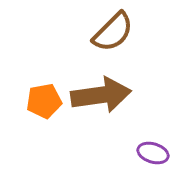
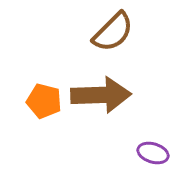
brown arrow: rotated 6 degrees clockwise
orange pentagon: rotated 24 degrees clockwise
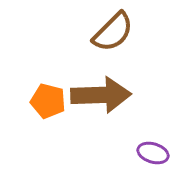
orange pentagon: moved 4 px right
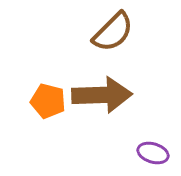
brown arrow: moved 1 px right
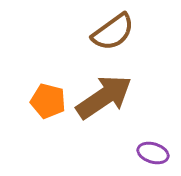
brown semicircle: rotated 9 degrees clockwise
brown arrow: moved 2 px right, 2 px down; rotated 32 degrees counterclockwise
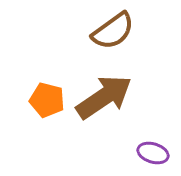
brown semicircle: moved 1 px up
orange pentagon: moved 1 px left, 1 px up
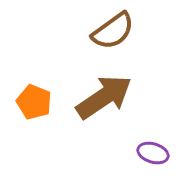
orange pentagon: moved 13 px left, 2 px down; rotated 8 degrees clockwise
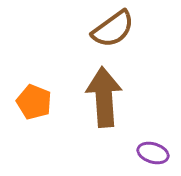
brown semicircle: moved 2 px up
brown arrow: rotated 60 degrees counterclockwise
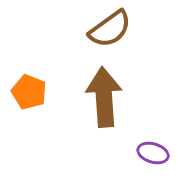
brown semicircle: moved 3 px left
orange pentagon: moved 5 px left, 10 px up
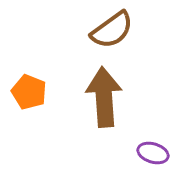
brown semicircle: moved 2 px right, 1 px down
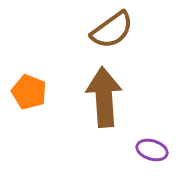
purple ellipse: moved 1 px left, 3 px up
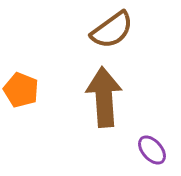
orange pentagon: moved 8 px left, 2 px up
purple ellipse: rotated 32 degrees clockwise
